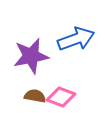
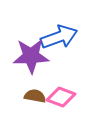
blue arrow: moved 17 px left, 2 px up
purple star: rotated 9 degrees clockwise
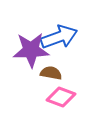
purple star: moved 6 px up
brown semicircle: moved 16 px right, 23 px up
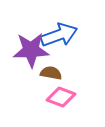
blue arrow: moved 2 px up
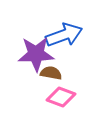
blue arrow: moved 5 px right
purple star: moved 5 px right, 4 px down
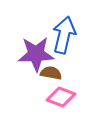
blue arrow: rotated 57 degrees counterclockwise
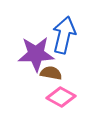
pink diamond: rotated 8 degrees clockwise
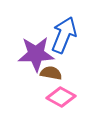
blue arrow: rotated 9 degrees clockwise
